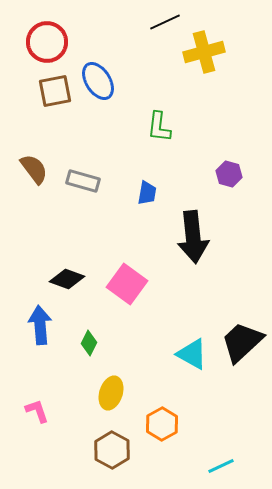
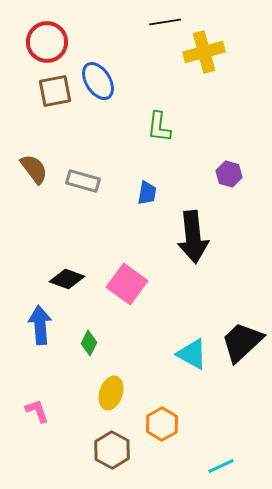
black line: rotated 16 degrees clockwise
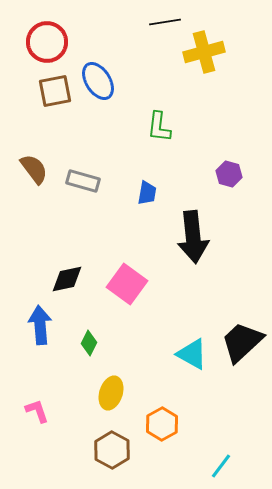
black diamond: rotated 32 degrees counterclockwise
cyan line: rotated 28 degrees counterclockwise
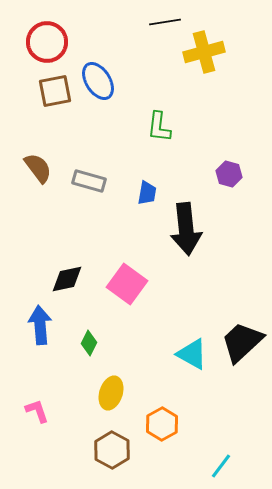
brown semicircle: moved 4 px right, 1 px up
gray rectangle: moved 6 px right
black arrow: moved 7 px left, 8 px up
